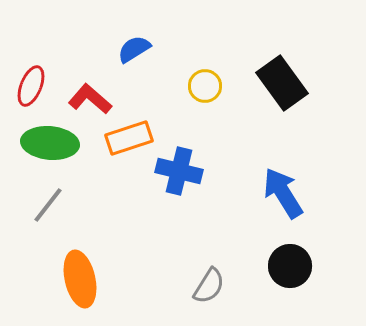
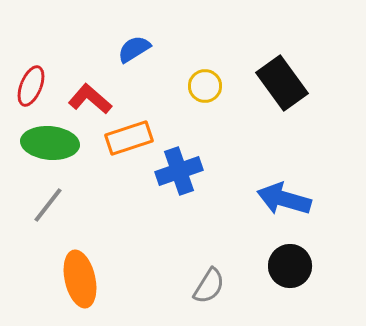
blue cross: rotated 33 degrees counterclockwise
blue arrow: moved 1 px right, 6 px down; rotated 42 degrees counterclockwise
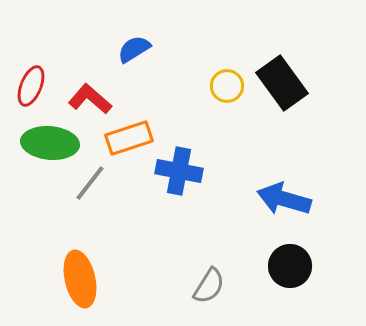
yellow circle: moved 22 px right
blue cross: rotated 30 degrees clockwise
gray line: moved 42 px right, 22 px up
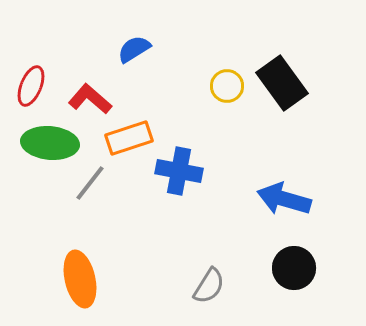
black circle: moved 4 px right, 2 px down
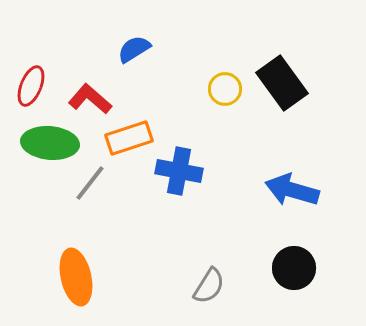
yellow circle: moved 2 px left, 3 px down
blue arrow: moved 8 px right, 9 px up
orange ellipse: moved 4 px left, 2 px up
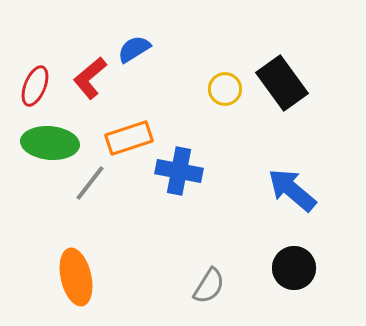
red ellipse: moved 4 px right
red L-shape: moved 21 px up; rotated 81 degrees counterclockwise
blue arrow: rotated 24 degrees clockwise
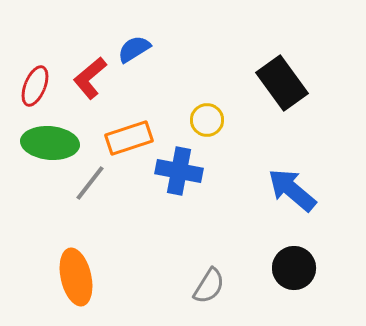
yellow circle: moved 18 px left, 31 px down
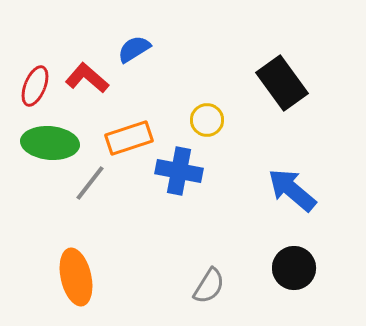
red L-shape: moved 3 px left; rotated 81 degrees clockwise
